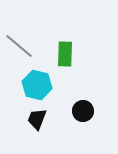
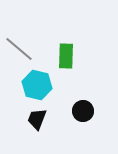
gray line: moved 3 px down
green rectangle: moved 1 px right, 2 px down
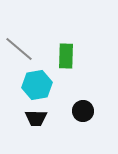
cyan hexagon: rotated 24 degrees counterclockwise
black trapezoid: moved 1 px left, 1 px up; rotated 110 degrees counterclockwise
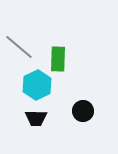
gray line: moved 2 px up
green rectangle: moved 8 px left, 3 px down
cyan hexagon: rotated 16 degrees counterclockwise
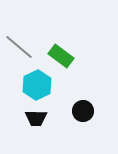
green rectangle: moved 3 px right, 3 px up; rotated 55 degrees counterclockwise
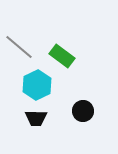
green rectangle: moved 1 px right
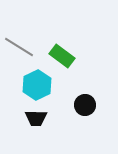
gray line: rotated 8 degrees counterclockwise
black circle: moved 2 px right, 6 px up
